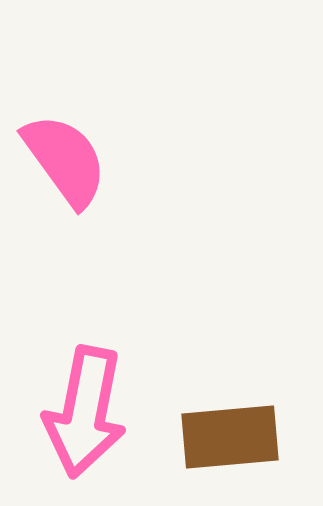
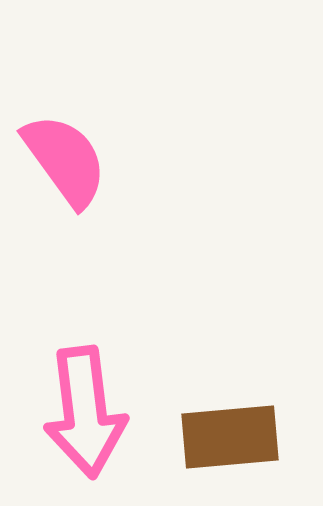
pink arrow: rotated 18 degrees counterclockwise
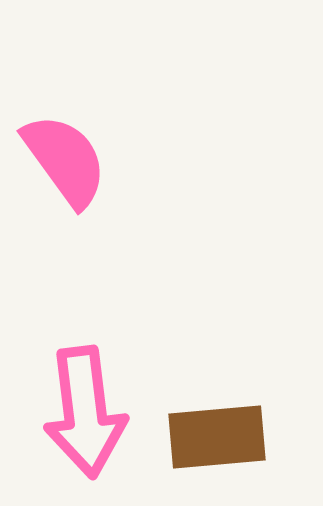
brown rectangle: moved 13 px left
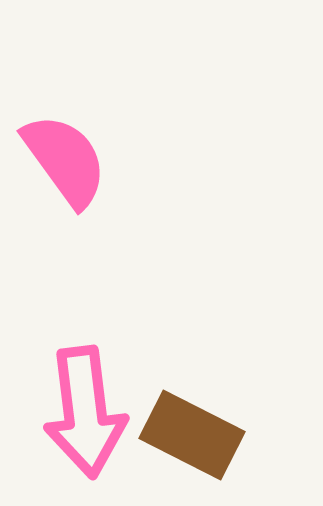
brown rectangle: moved 25 px left, 2 px up; rotated 32 degrees clockwise
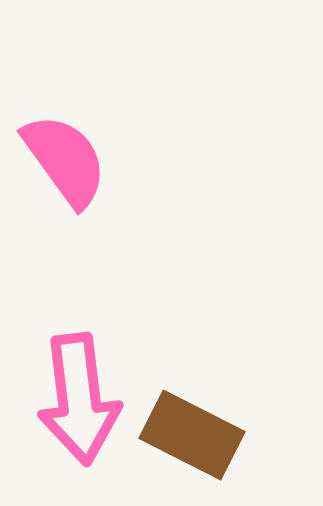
pink arrow: moved 6 px left, 13 px up
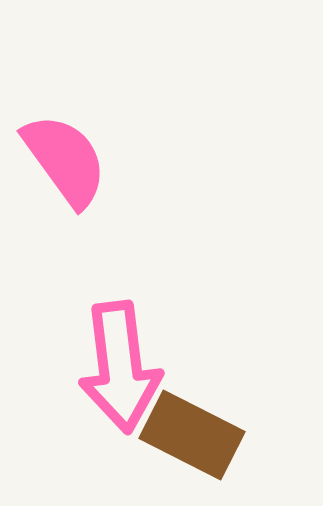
pink arrow: moved 41 px right, 32 px up
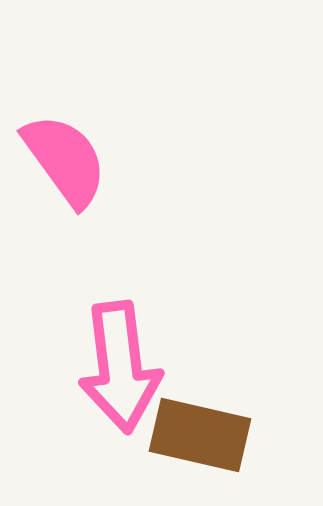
brown rectangle: moved 8 px right; rotated 14 degrees counterclockwise
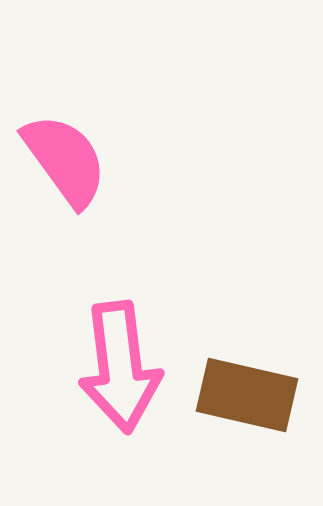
brown rectangle: moved 47 px right, 40 px up
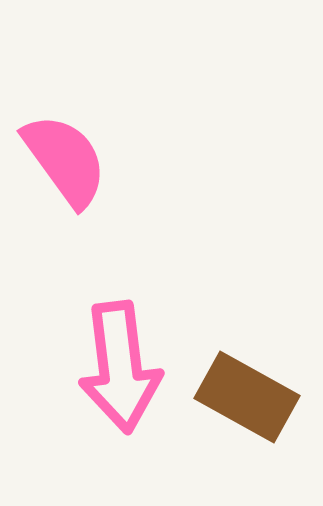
brown rectangle: moved 2 px down; rotated 16 degrees clockwise
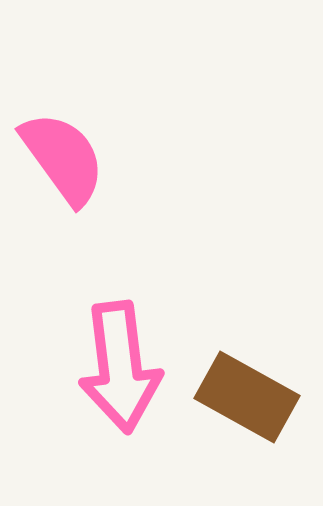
pink semicircle: moved 2 px left, 2 px up
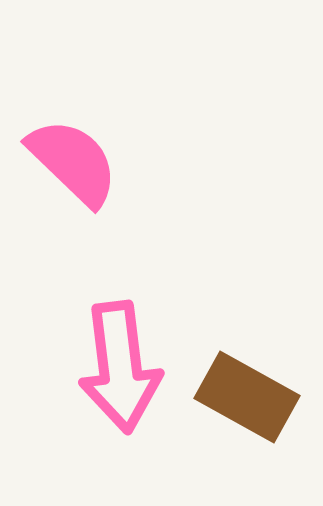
pink semicircle: moved 10 px right, 4 px down; rotated 10 degrees counterclockwise
